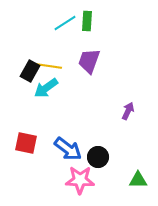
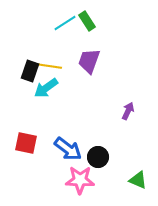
green rectangle: rotated 36 degrees counterclockwise
black rectangle: rotated 10 degrees counterclockwise
green triangle: rotated 24 degrees clockwise
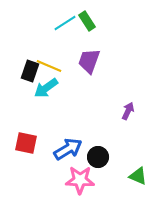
yellow line: rotated 15 degrees clockwise
blue arrow: rotated 68 degrees counterclockwise
green triangle: moved 4 px up
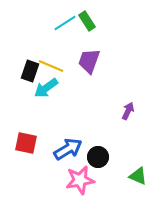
yellow line: moved 2 px right
pink star: rotated 12 degrees counterclockwise
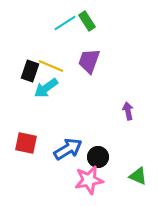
purple arrow: rotated 36 degrees counterclockwise
pink star: moved 9 px right
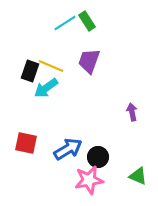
purple arrow: moved 4 px right, 1 px down
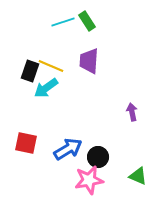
cyan line: moved 2 px left, 1 px up; rotated 15 degrees clockwise
purple trapezoid: rotated 16 degrees counterclockwise
